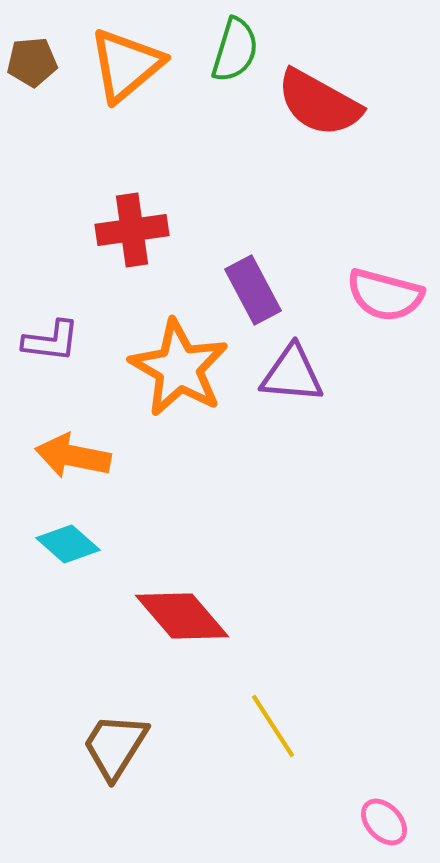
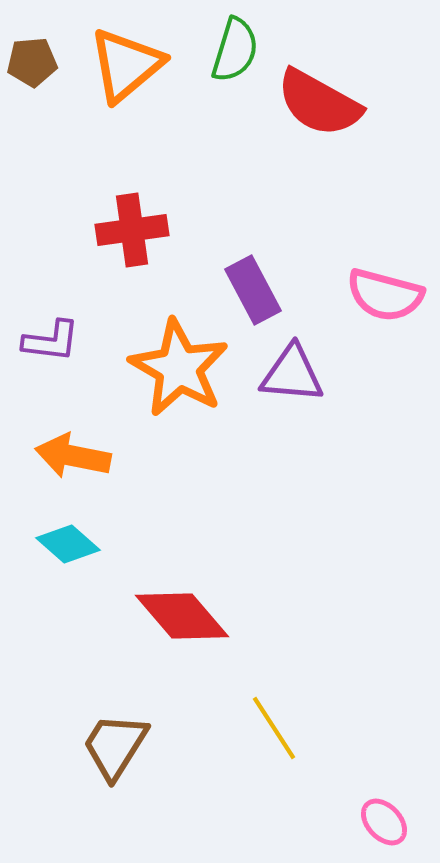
yellow line: moved 1 px right, 2 px down
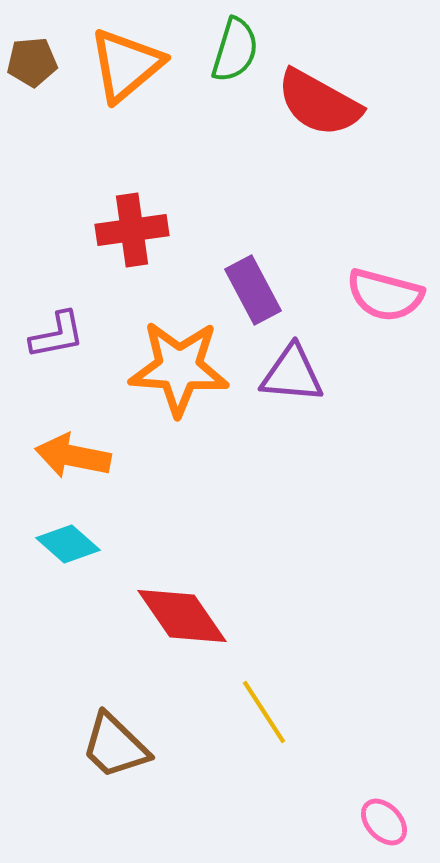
purple L-shape: moved 6 px right, 6 px up; rotated 18 degrees counterclockwise
orange star: rotated 26 degrees counterclockwise
red diamond: rotated 6 degrees clockwise
yellow line: moved 10 px left, 16 px up
brown trapezoid: rotated 78 degrees counterclockwise
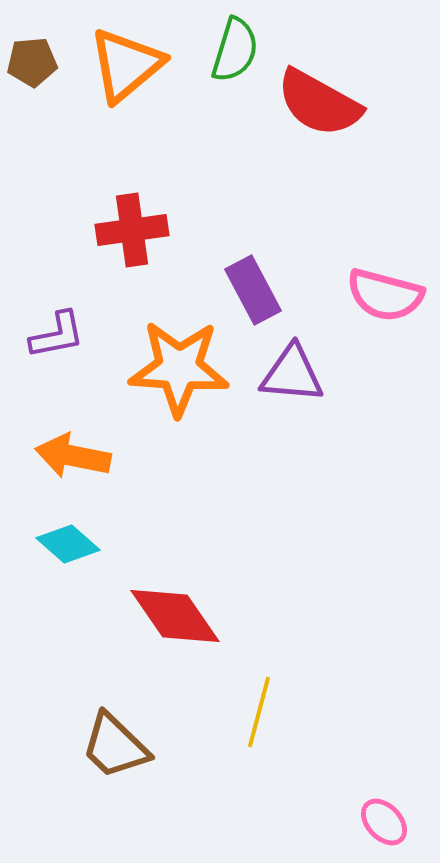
red diamond: moved 7 px left
yellow line: moved 5 px left; rotated 48 degrees clockwise
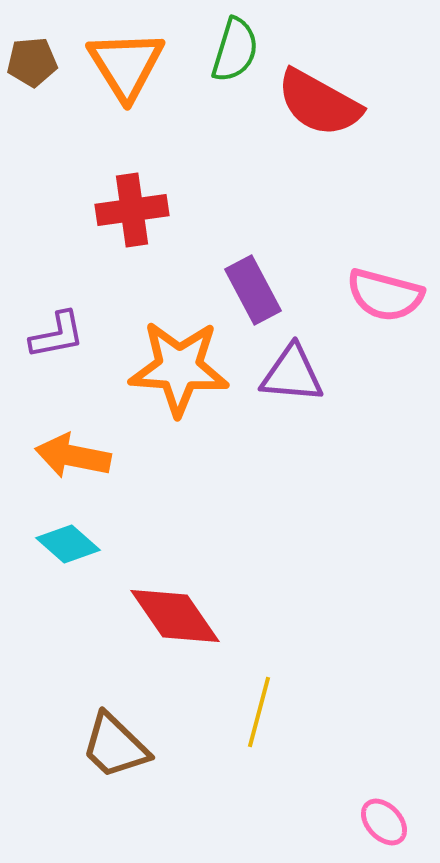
orange triangle: rotated 22 degrees counterclockwise
red cross: moved 20 px up
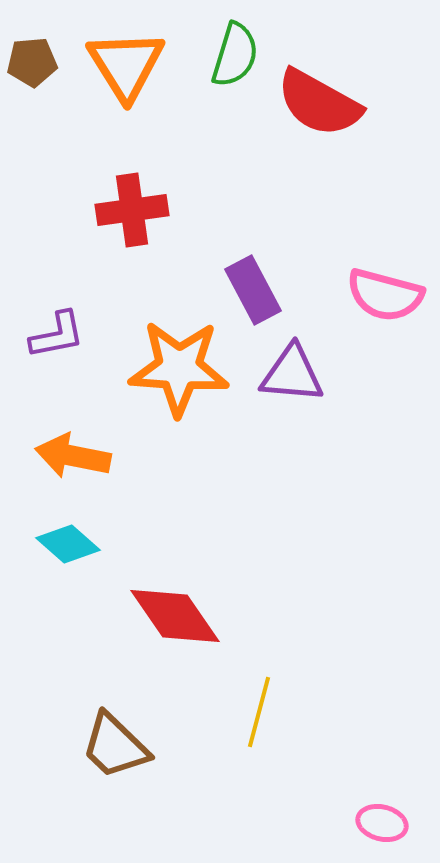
green semicircle: moved 5 px down
pink ellipse: moved 2 px left, 1 px down; rotated 33 degrees counterclockwise
